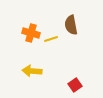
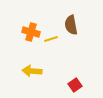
orange cross: moved 1 px up
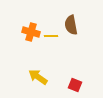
yellow line: moved 3 px up; rotated 16 degrees clockwise
yellow arrow: moved 6 px right, 6 px down; rotated 30 degrees clockwise
red square: rotated 32 degrees counterclockwise
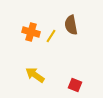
yellow line: rotated 56 degrees counterclockwise
yellow arrow: moved 3 px left, 2 px up
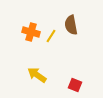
yellow arrow: moved 2 px right
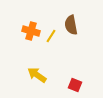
orange cross: moved 1 px up
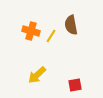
yellow arrow: rotated 78 degrees counterclockwise
red square: rotated 32 degrees counterclockwise
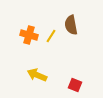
orange cross: moved 2 px left, 4 px down
yellow arrow: rotated 66 degrees clockwise
red square: rotated 32 degrees clockwise
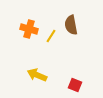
orange cross: moved 6 px up
